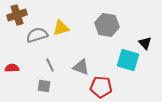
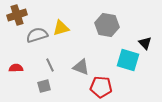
red semicircle: moved 4 px right
gray square: rotated 24 degrees counterclockwise
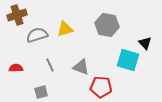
yellow triangle: moved 4 px right, 1 px down
gray square: moved 3 px left, 6 px down
